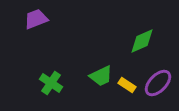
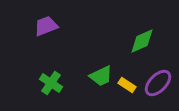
purple trapezoid: moved 10 px right, 7 px down
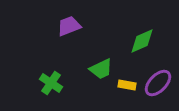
purple trapezoid: moved 23 px right
green trapezoid: moved 7 px up
yellow rectangle: rotated 24 degrees counterclockwise
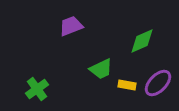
purple trapezoid: moved 2 px right
green cross: moved 14 px left, 6 px down; rotated 20 degrees clockwise
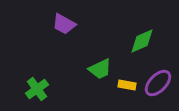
purple trapezoid: moved 7 px left, 2 px up; rotated 130 degrees counterclockwise
green trapezoid: moved 1 px left
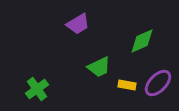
purple trapezoid: moved 14 px right; rotated 60 degrees counterclockwise
green trapezoid: moved 1 px left, 2 px up
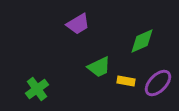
yellow rectangle: moved 1 px left, 4 px up
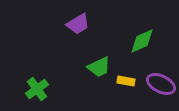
purple ellipse: moved 3 px right, 1 px down; rotated 72 degrees clockwise
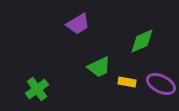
yellow rectangle: moved 1 px right, 1 px down
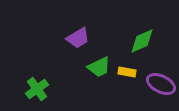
purple trapezoid: moved 14 px down
yellow rectangle: moved 10 px up
